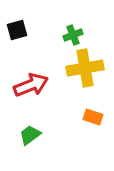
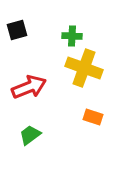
green cross: moved 1 px left, 1 px down; rotated 24 degrees clockwise
yellow cross: moved 1 px left; rotated 30 degrees clockwise
red arrow: moved 2 px left, 2 px down
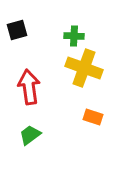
green cross: moved 2 px right
red arrow: rotated 76 degrees counterclockwise
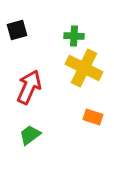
yellow cross: rotated 6 degrees clockwise
red arrow: rotated 32 degrees clockwise
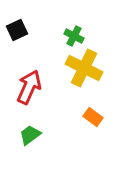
black square: rotated 10 degrees counterclockwise
green cross: rotated 24 degrees clockwise
orange rectangle: rotated 18 degrees clockwise
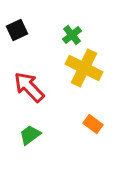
green cross: moved 2 px left, 1 px up; rotated 24 degrees clockwise
red arrow: rotated 68 degrees counterclockwise
orange rectangle: moved 7 px down
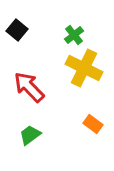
black square: rotated 25 degrees counterclockwise
green cross: moved 2 px right
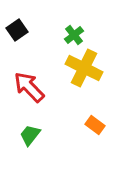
black square: rotated 15 degrees clockwise
orange rectangle: moved 2 px right, 1 px down
green trapezoid: rotated 15 degrees counterclockwise
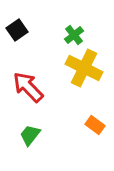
red arrow: moved 1 px left
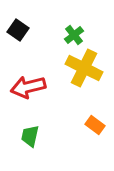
black square: moved 1 px right; rotated 20 degrees counterclockwise
red arrow: rotated 60 degrees counterclockwise
green trapezoid: moved 1 px down; rotated 25 degrees counterclockwise
